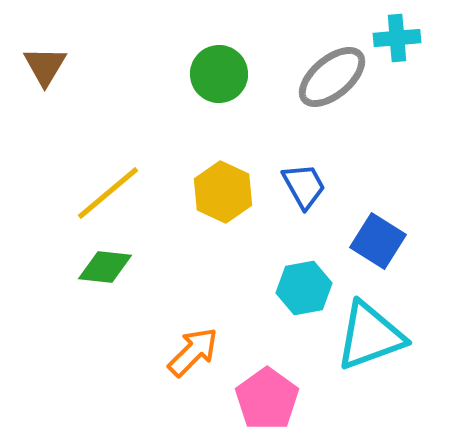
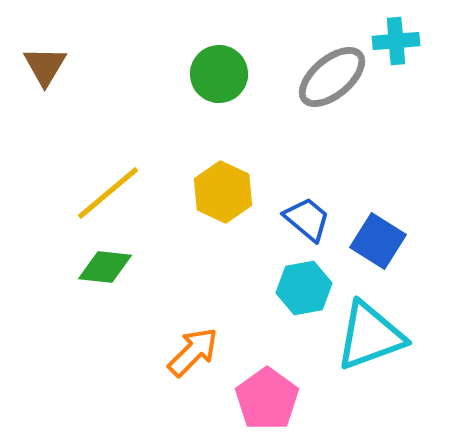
cyan cross: moved 1 px left, 3 px down
blue trapezoid: moved 3 px right, 33 px down; rotated 21 degrees counterclockwise
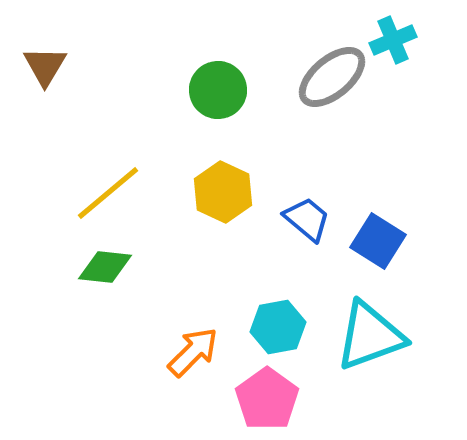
cyan cross: moved 3 px left, 1 px up; rotated 18 degrees counterclockwise
green circle: moved 1 px left, 16 px down
cyan hexagon: moved 26 px left, 39 px down
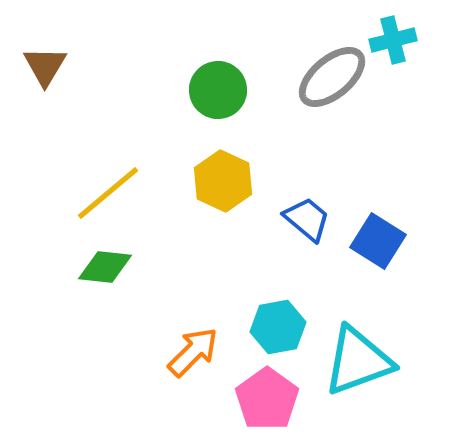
cyan cross: rotated 9 degrees clockwise
yellow hexagon: moved 11 px up
cyan triangle: moved 12 px left, 25 px down
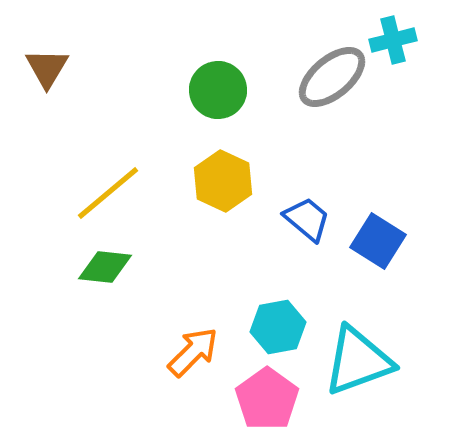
brown triangle: moved 2 px right, 2 px down
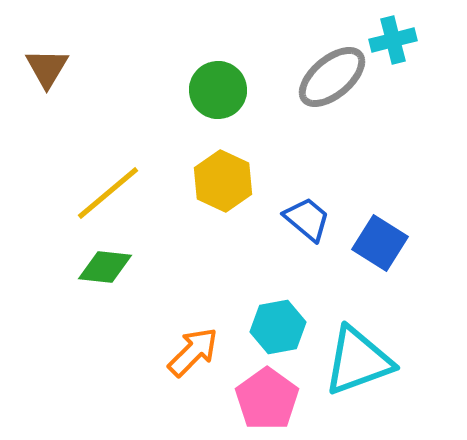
blue square: moved 2 px right, 2 px down
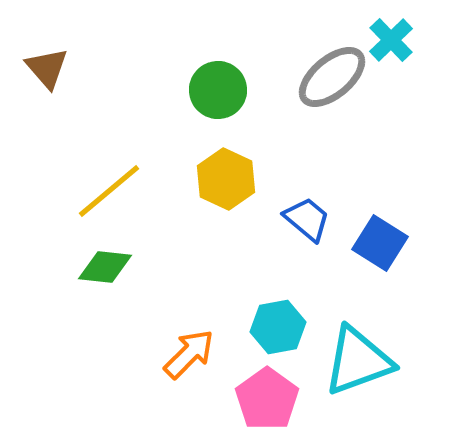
cyan cross: moved 2 px left; rotated 30 degrees counterclockwise
brown triangle: rotated 12 degrees counterclockwise
yellow hexagon: moved 3 px right, 2 px up
yellow line: moved 1 px right, 2 px up
orange arrow: moved 4 px left, 2 px down
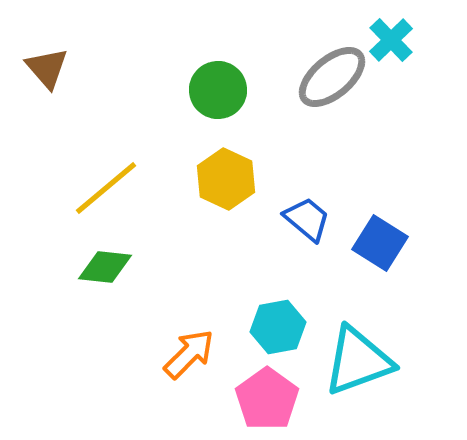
yellow line: moved 3 px left, 3 px up
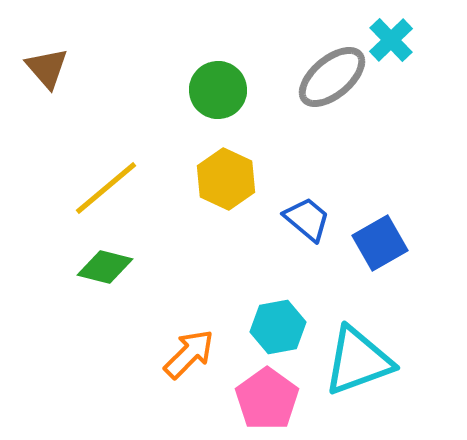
blue square: rotated 28 degrees clockwise
green diamond: rotated 8 degrees clockwise
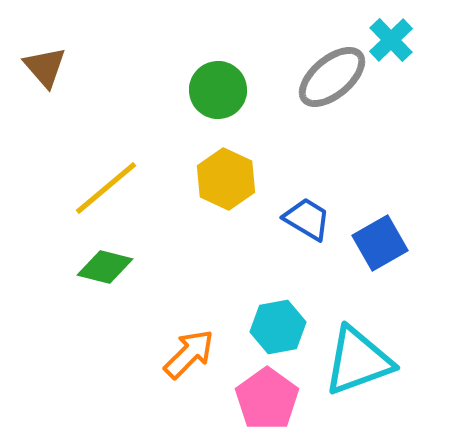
brown triangle: moved 2 px left, 1 px up
blue trapezoid: rotated 9 degrees counterclockwise
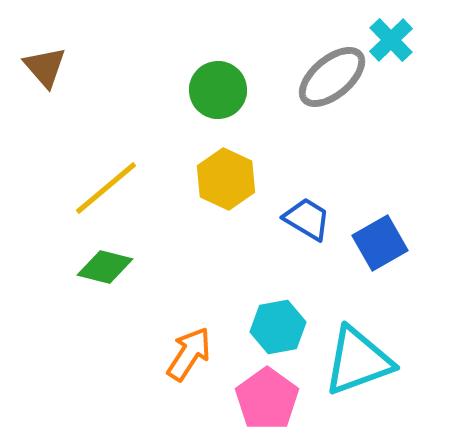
orange arrow: rotated 12 degrees counterclockwise
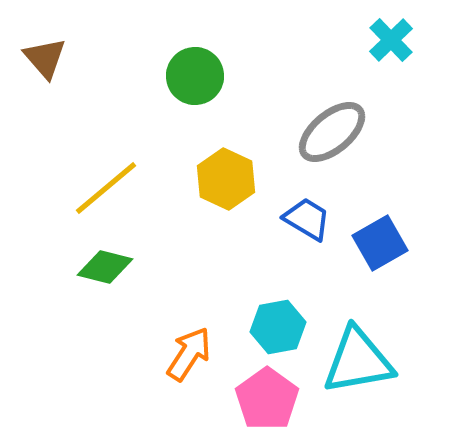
brown triangle: moved 9 px up
gray ellipse: moved 55 px down
green circle: moved 23 px left, 14 px up
cyan triangle: rotated 10 degrees clockwise
